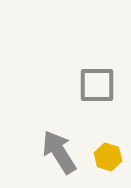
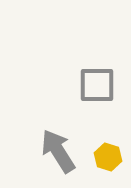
gray arrow: moved 1 px left, 1 px up
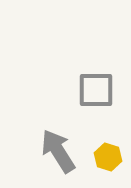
gray square: moved 1 px left, 5 px down
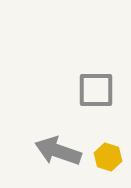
gray arrow: rotated 39 degrees counterclockwise
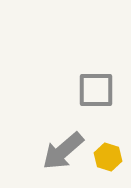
gray arrow: moved 5 px right; rotated 60 degrees counterclockwise
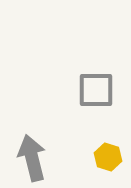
gray arrow: moved 31 px left, 7 px down; rotated 117 degrees clockwise
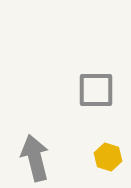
gray arrow: moved 3 px right
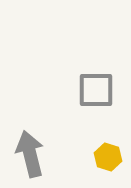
gray arrow: moved 5 px left, 4 px up
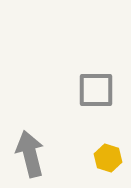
yellow hexagon: moved 1 px down
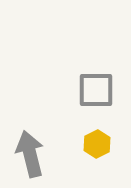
yellow hexagon: moved 11 px left, 14 px up; rotated 16 degrees clockwise
